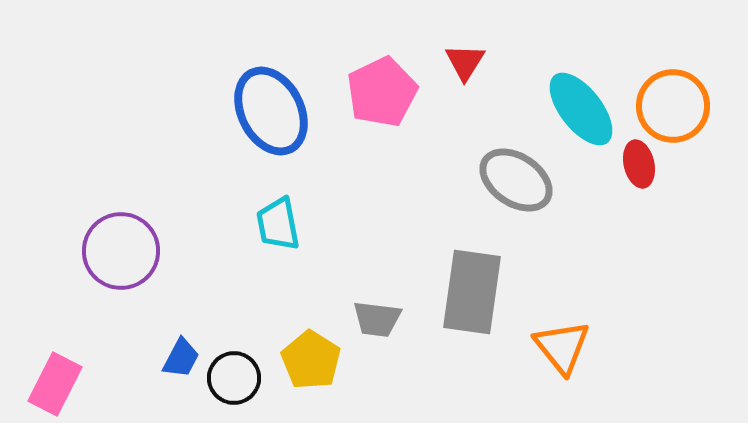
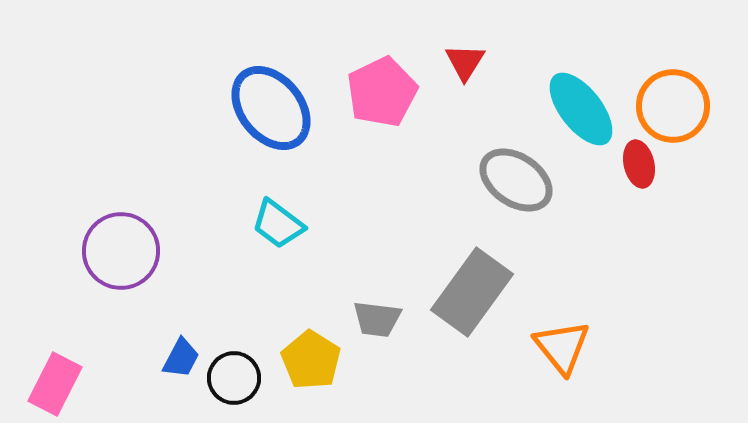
blue ellipse: moved 3 px up; rotated 12 degrees counterclockwise
cyan trapezoid: rotated 42 degrees counterclockwise
gray rectangle: rotated 28 degrees clockwise
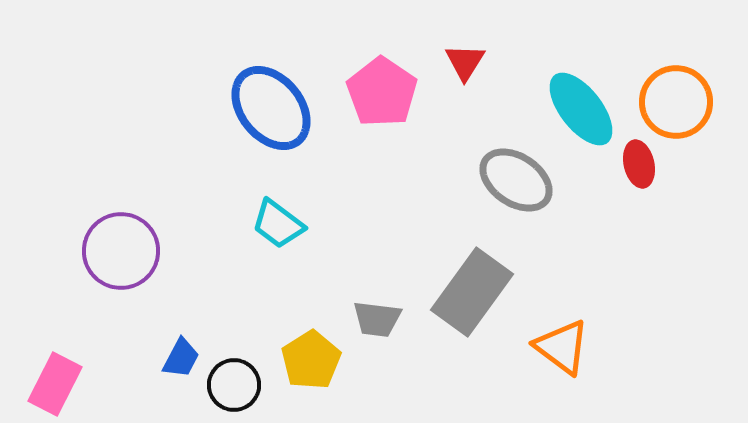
pink pentagon: rotated 12 degrees counterclockwise
orange circle: moved 3 px right, 4 px up
orange triangle: rotated 14 degrees counterclockwise
yellow pentagon: rotated 8 degrees clockwise
black circle: moved 7 px down
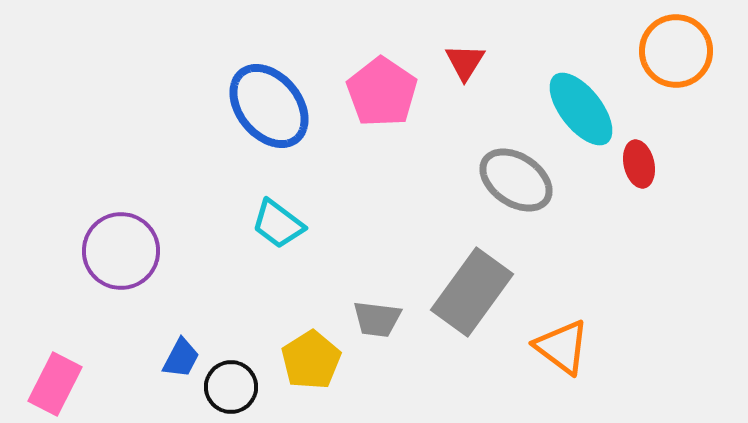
orange circle: moved 51 px up
blue ellipse: moved 2 px left, 2 px up
black circle: moved 3 px left, 2 px down
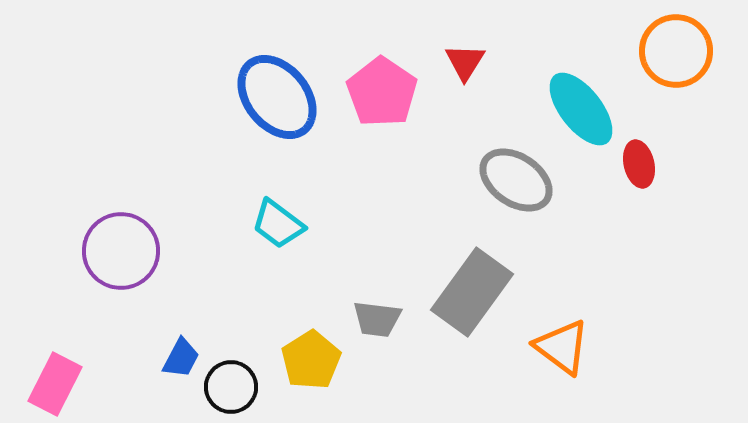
blue ellipse: moved 8 px right, 9 px up
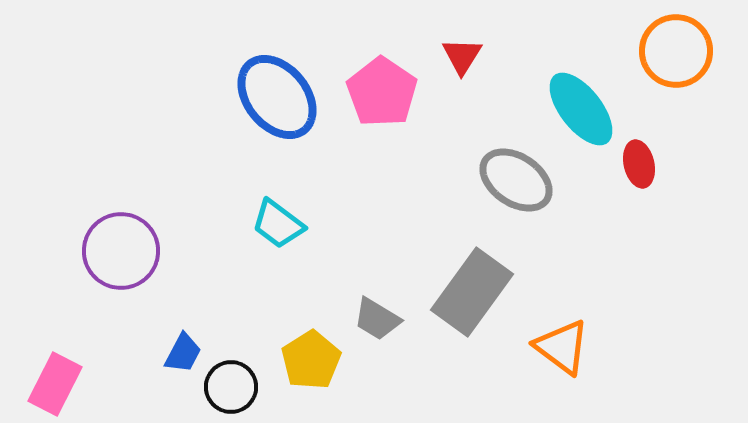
red triangle: moved 3 px left, 6 px up
gray trapezoid: rotated 24 degrees clockwise
blue trapezoid: moved 2 px right, 5 px up
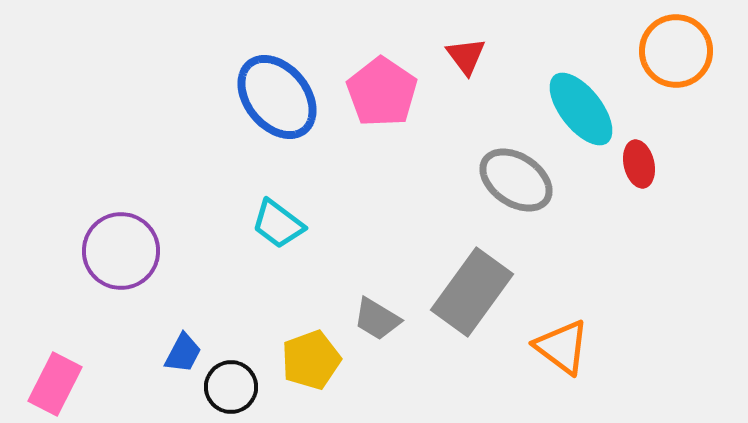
red triangle: moved 4 px right; rotated 9 degrees counterclockwise
yellow pentagon: rotated 12 degrees clockwise
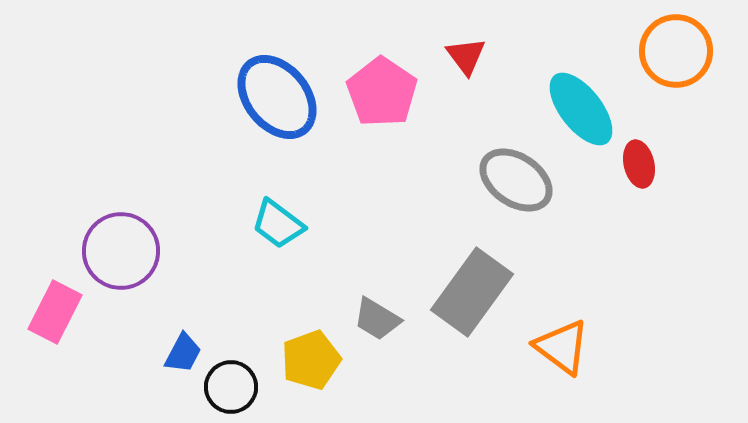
pink rectangle: moved 72 px up
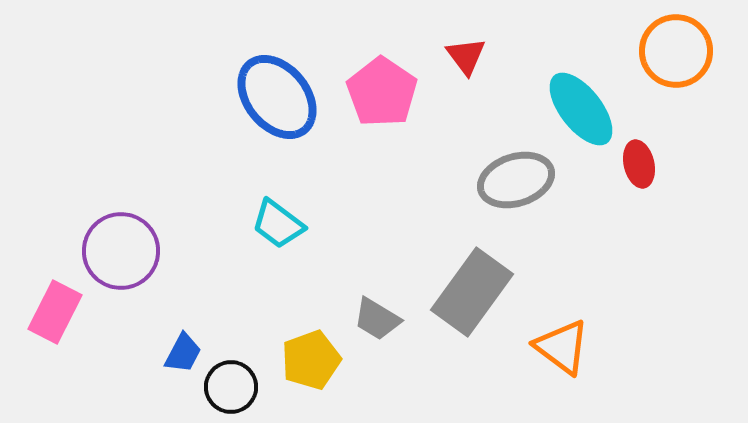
gray ellipse: rotated 52 degrees counterclockwise
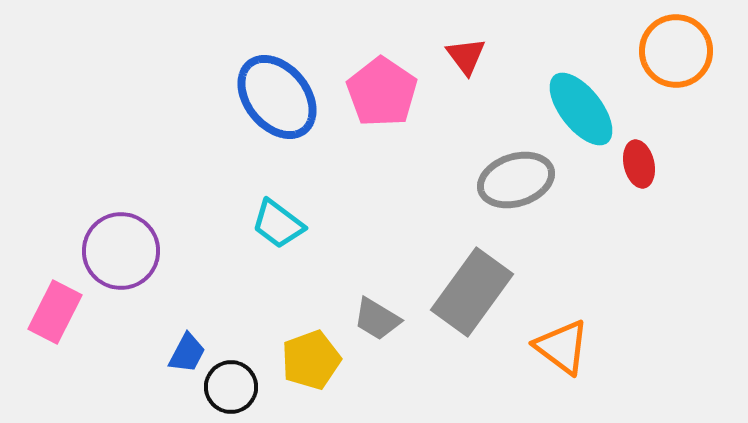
blue trapezoid: moved 4 px right
